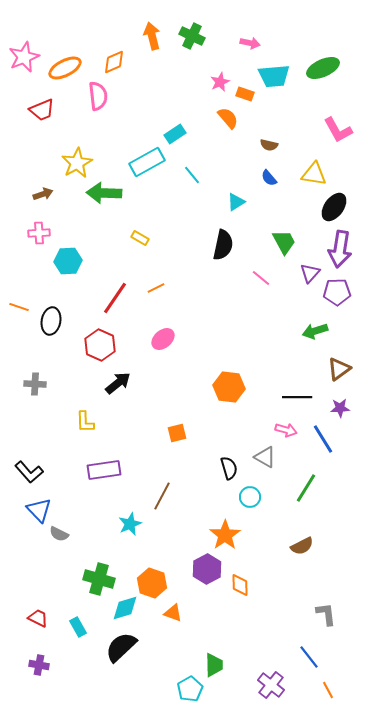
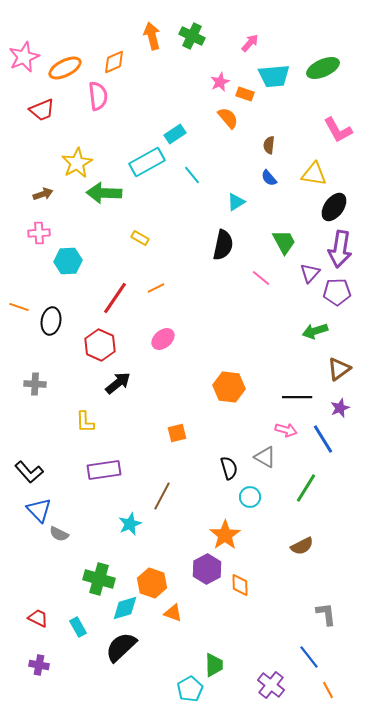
pink arrow at (250, 43): rotated 60 degrees counterclockwise
brown semicircle at (269, 145): rotated 84 degrees clockwise
purple star at (340, 408): rotated 18 degrees counterclockwise
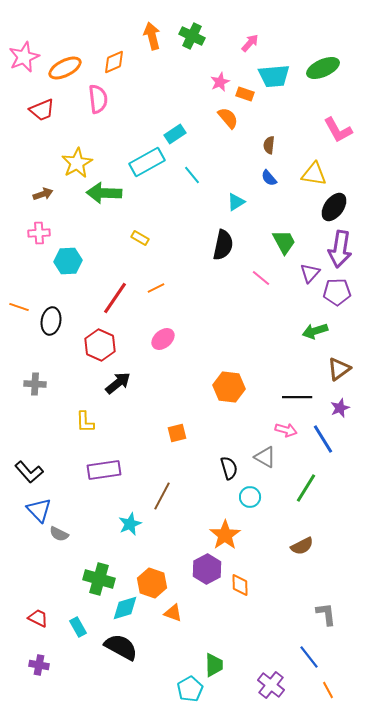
pink semicircle at (98, 96): moved 3 px down
black semicircle at (121, 647): rotated 72 degrees clockwise
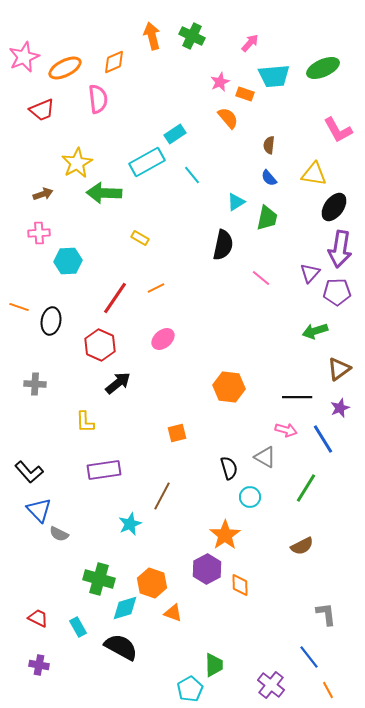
green trapezoid at (284, 242): moved 17 px left, 24 px up; rotated 40 degrees clockwise
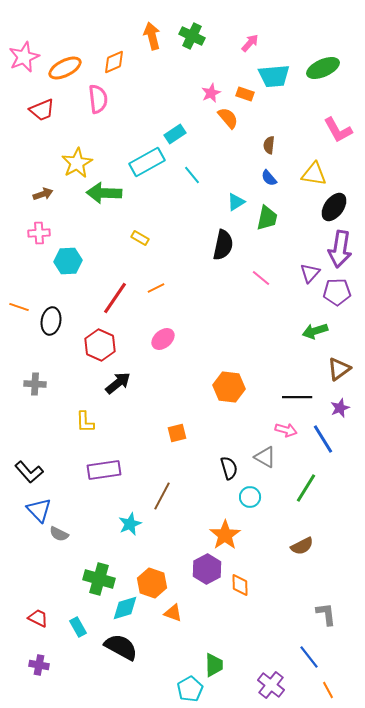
pink star at (220, 82): moved 9 px left, 11 px down
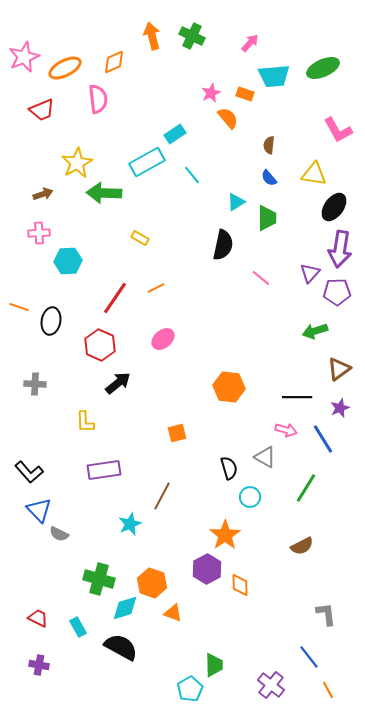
green trapezoid at (267, 218): rotated 12 degrees counterclockwise
